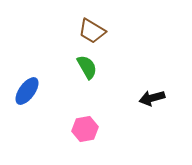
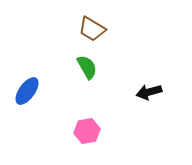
brown trapezoid: moved 2 px up
black arrow: moved 3 px left, 6 px up
pink hexagon: moved 2 px right, 2 px down
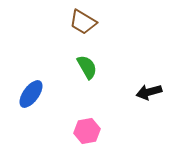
brown trapezoid: moved 9 px left, 7 px up
blue ellipse: moved 4 px right, 3 px down
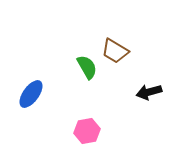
brown trapezoid: moved 32 px right, 29 px down
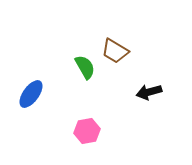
green semicircle: moved 2 px left
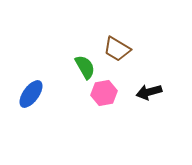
brown trapezoid: moved 2 px right, 2 px up
pink hexagon: moved 17 px right, 38 px up
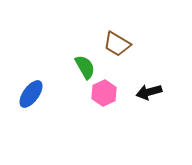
brown trapezoid: moved 5 px up
pink hexagon: rotated 15 degrees counterclockwise
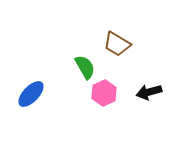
blue ellipse: rotated 8 degrees clockwise
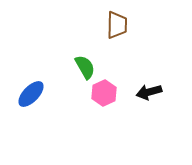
brown trapezoid: moved 19 px up; rotated 120 degrees counterclockwise
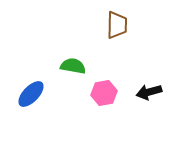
green semicircle: moved 12 px left, 1 px up; rotated 50 degrees counterclockwise
pink hexagon: rotated 15 degrees clockwise
